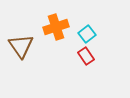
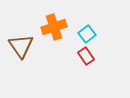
orange cross: moved 2 px left
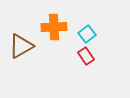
orange cross: rotated 15 degrees clockwise
brown triangle: rotated 36 degrees clockwise
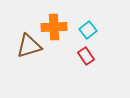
cyan square: moved 1 px right, 4 px up
brown triangle: moved 8 px right; rotated 12 degrees clockwise
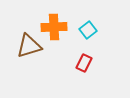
red rectangle: moved 2 px left, 7 px down; rotated 60 degrees clockwise
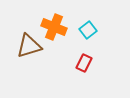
orange cross: rotated 25 degrees clockwise
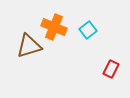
red rectangle: moved 27 px right, 6 px down
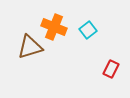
brown triangle: moved 1 px right, 1 px down
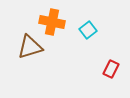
orange cross: moved 2 px left, 5 px up; rotated 10 degrees counterclockwise
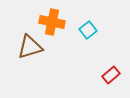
red rectangle: moved 6 px down; rotated 24 degrees clockwise
